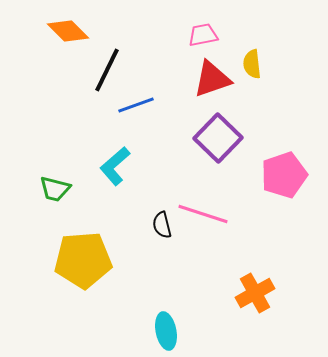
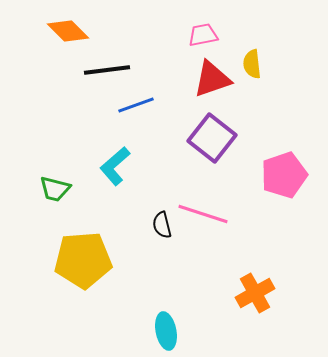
black line: rotated 57 degrees clockwise
purple square: moved 6 px left; rotated 6 degrees counterclockwise
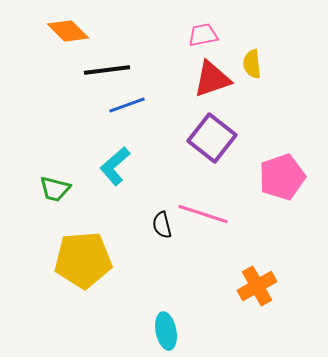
blue line: moved 9 px left
pink pentagon: moved 2 px left, 2 px down
orange cross: moved 2 px right, 7 px up
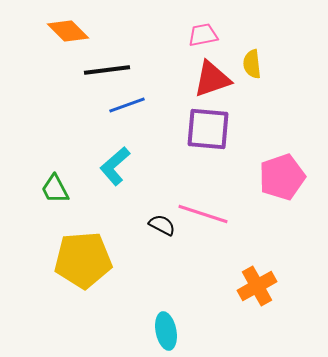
purple square: moved 4 px left, 9 px up; rotated 33 degrees counterclockwise
green trapezoid: rotated 48 degrees clockwise
black semicircle: rotated 132 degrees clockwise
